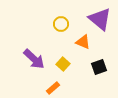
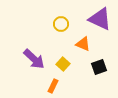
purple triangle: rotated 15 degrees counterclockwise
orange triangle: moved 2 px down
orange rectangle: moved 2 px up; rotated 24 degrees counterclockwise
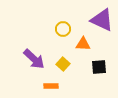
purple triangle: moved 2 px right, 1 px down
yellow circle: moved 2 px right, 5 px down
orange triangle: rotated 21 degrees counterclockwise
black square: rotated 14 degrees clockwise
orange rectangle: moved 2 px left; rotated 64 degrees clockwise
